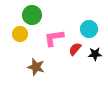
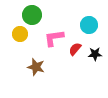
cyan circle: moved 4 px up
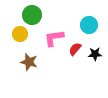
brown star: moved 7 px left, 5 px up
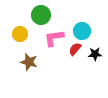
green circle: moved 9 px right
cyan circle: moved 7 px left, 6 px down
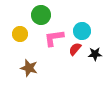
brown star: moved 6 px down
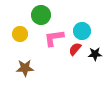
brown star: moved 4 px left; rotated 18 degrees counterclockwise
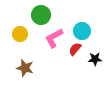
pink L-shape: rotated 20 degrees counterclockwise
black star: moved 5 px down
brown star: rotated 18 degrees clockwise
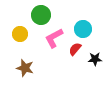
cyan circle: moved 1 px right, 2 px up
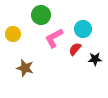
yellow circle: moved 7 px left
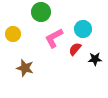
green circle: moved 3 px up
